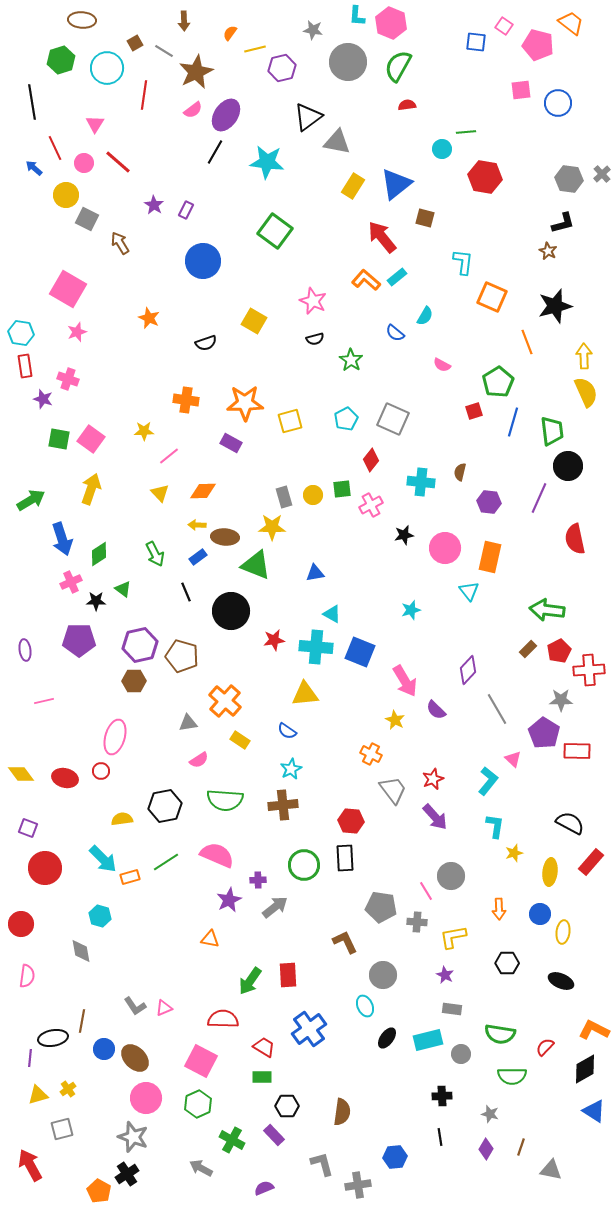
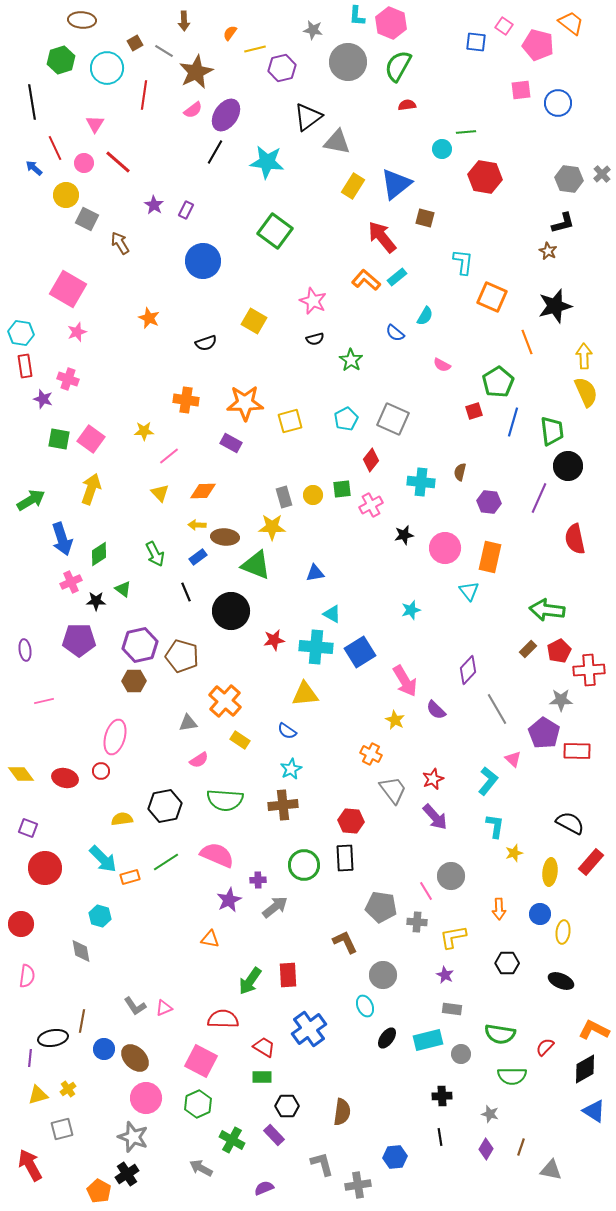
blue square at (360, 652): rotated 36 degrees clockwise
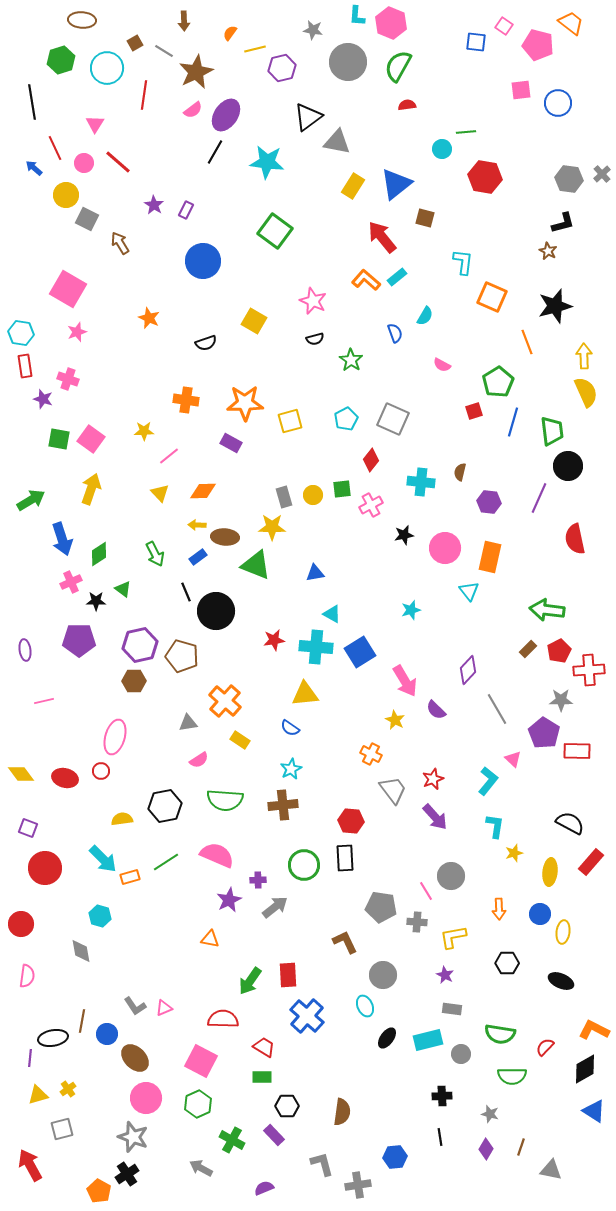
blue semicircle at (395, 333): rotated 150 degrees counterclockwise
black circle at (231, 611): moved 15 px left
blue semicircle at (287, 731): moved 3 px right, 3 px up
blue cross at (309, 1029): moved 2 px left, 13 px up; rotated 12 degrees counterclockwise
blue circle at (104, 1049): moved 3 px right, 15 px up
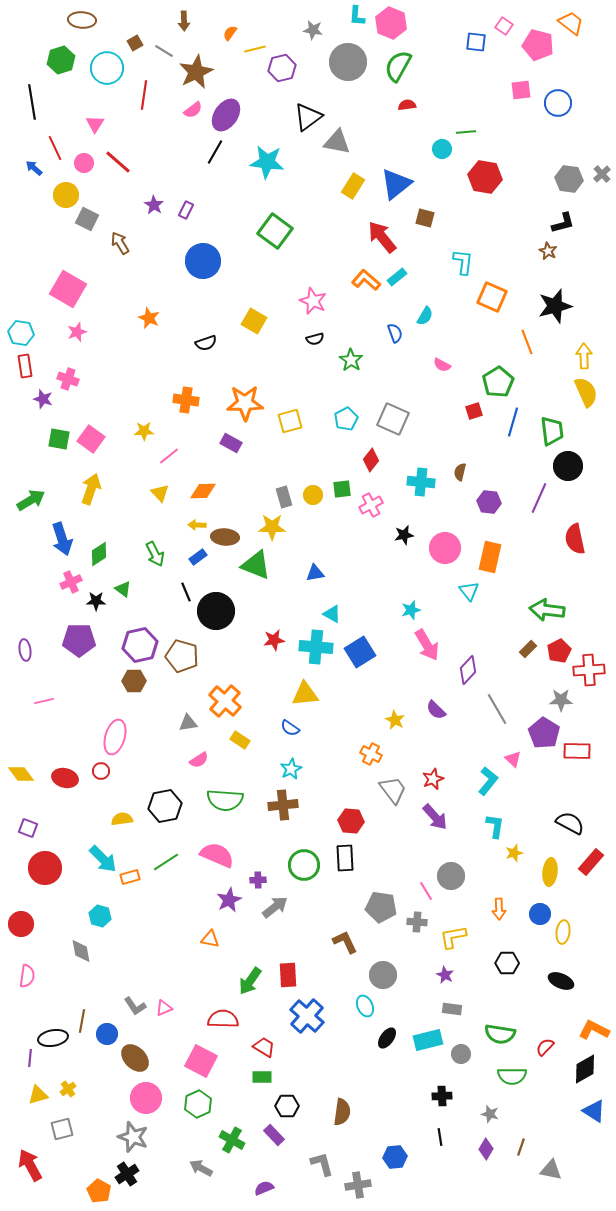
pink arrow at (405, 681): moved 22 px right, 36 px up
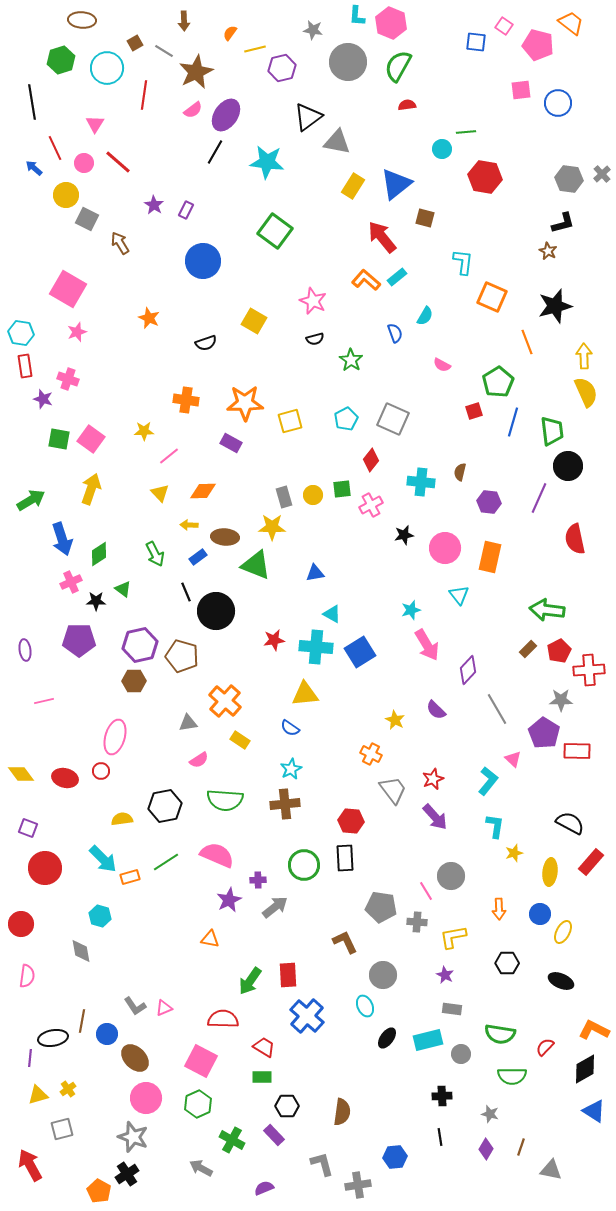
yellow arrow at (197, 525): moved 8 px left
cyan triangle at (469, 591): moved 10 px left, 4 px down
brown cross at (283, 805): moved 2 px right, 1 px up
yellow ellipse at (563, 932): rotated 20 degrees clockwise
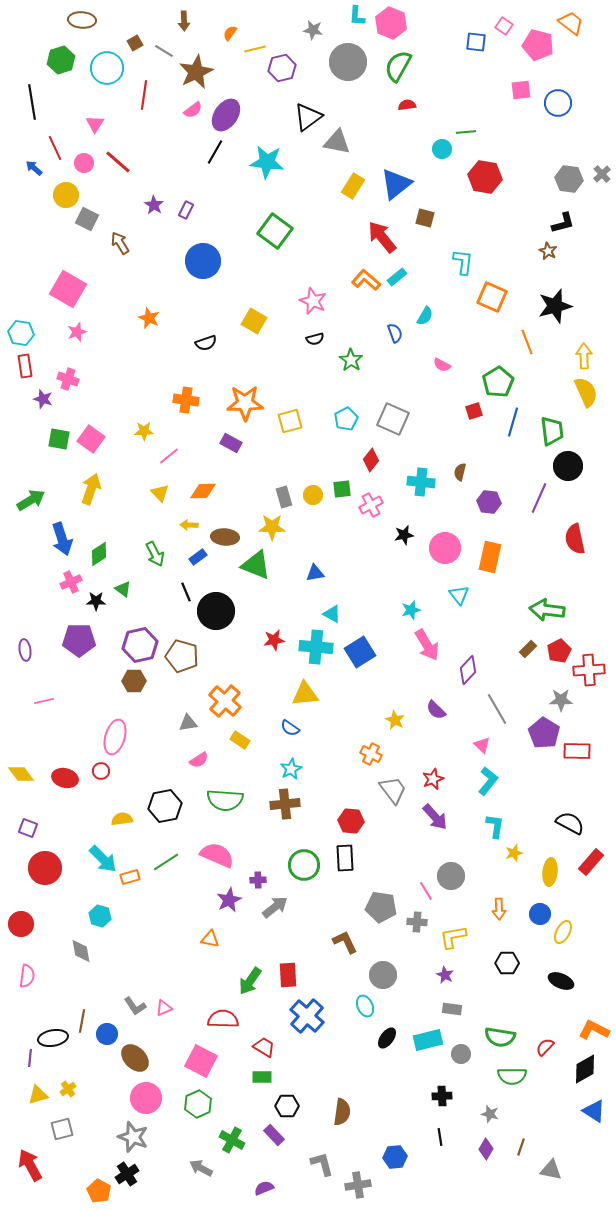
pink triangle at (513, 759): moved 31 px left, 14 px up
green semicircle at (500, 1034): moved 3 px down
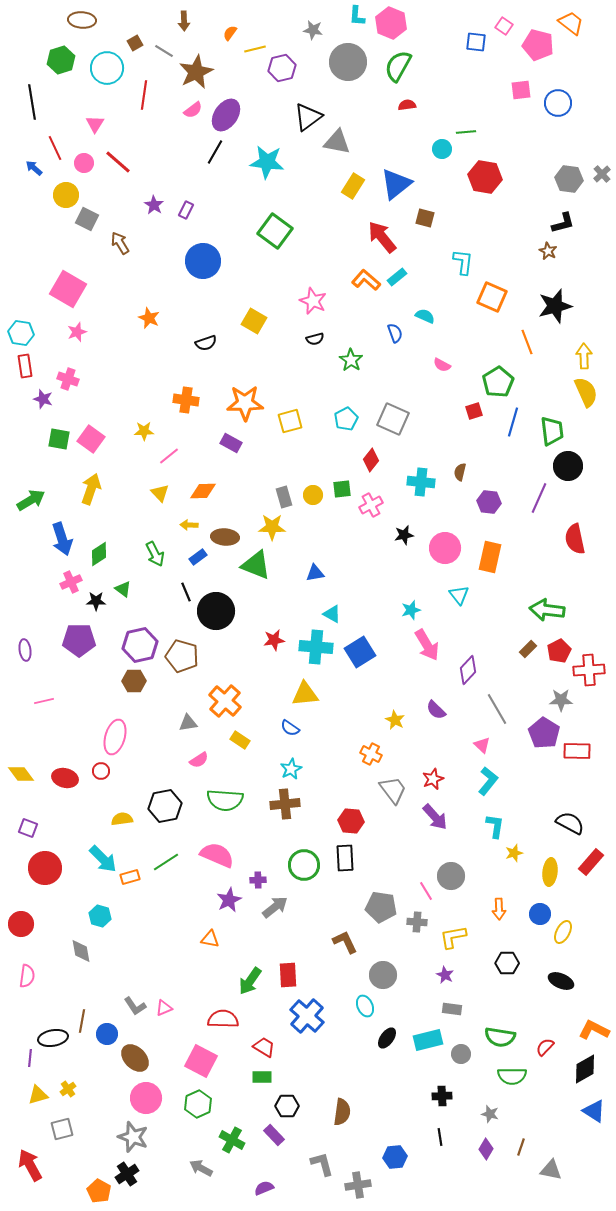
cyan semicircle at (425, 316): rotated 96 degrees counterclockwise
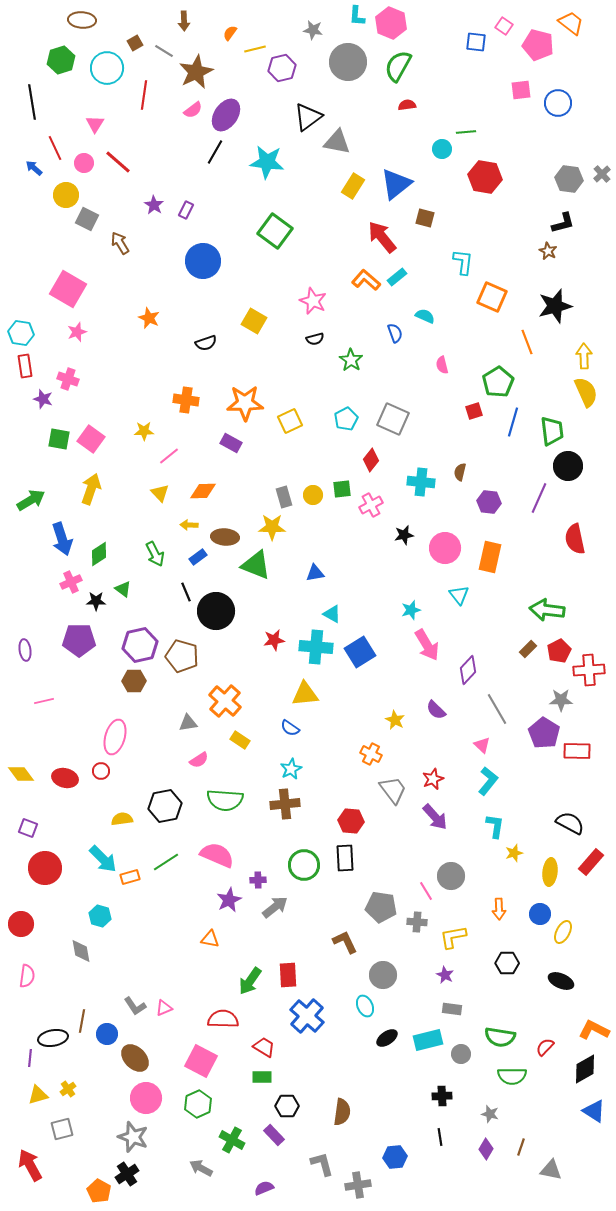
pink semicircle at (442, 365): rotated 48 degrees clockwise
yellow square at (290, 421): rotated 10 degrees counterclockwise
black ellipse at (387, 1038): rotated 20 degrees clockwise
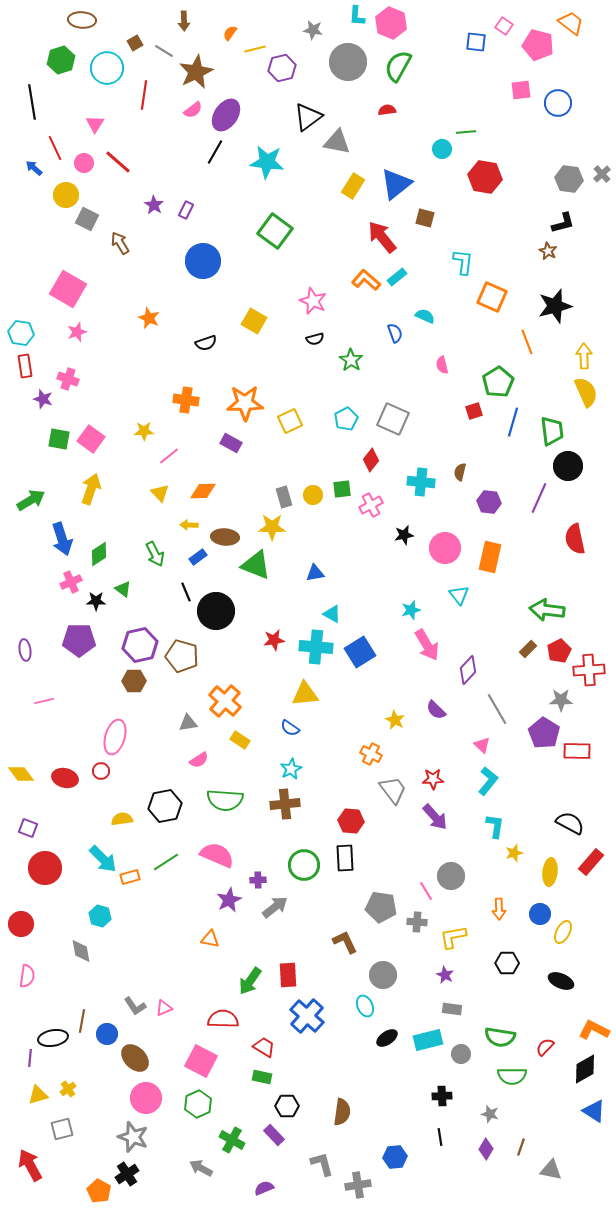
red semicircle at (407, 105): moved 20 px left, 5 px down
red star at (433, 779): rotated 20 degrees clockwise
green rectangle at (262, 1077): rotated 12 degrees clockwise
